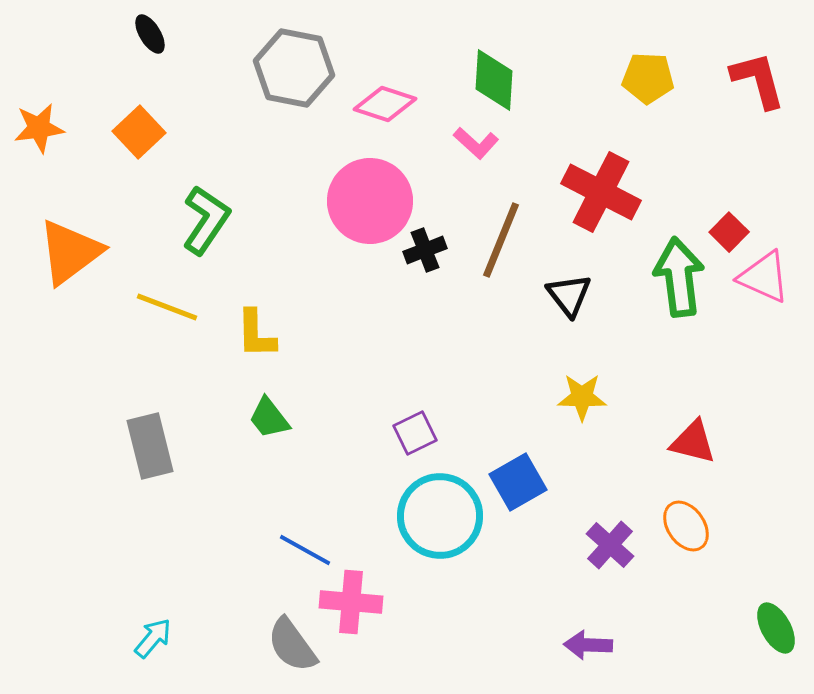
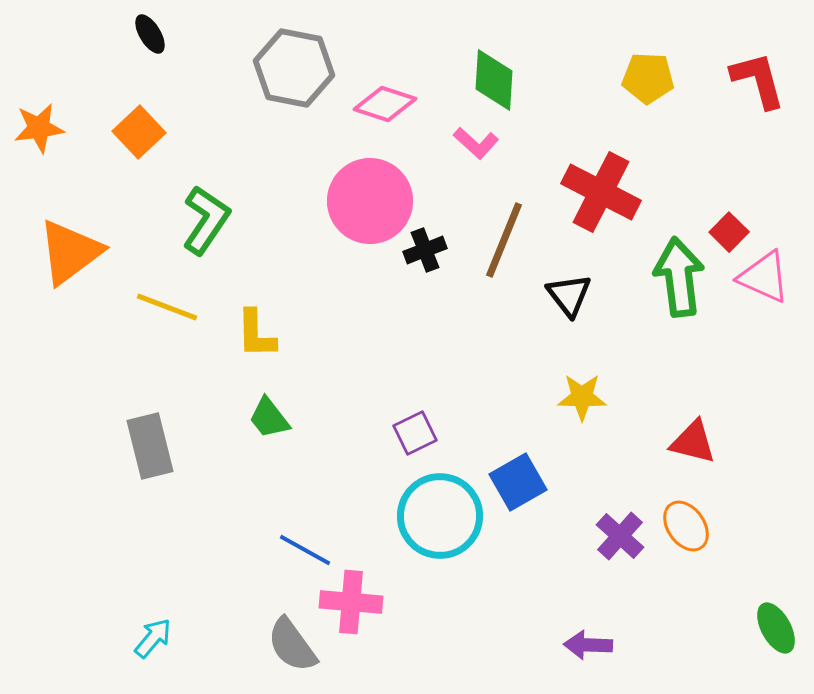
brown line: moved 3 px right
purple cross: moved 10 px right, 9 px up
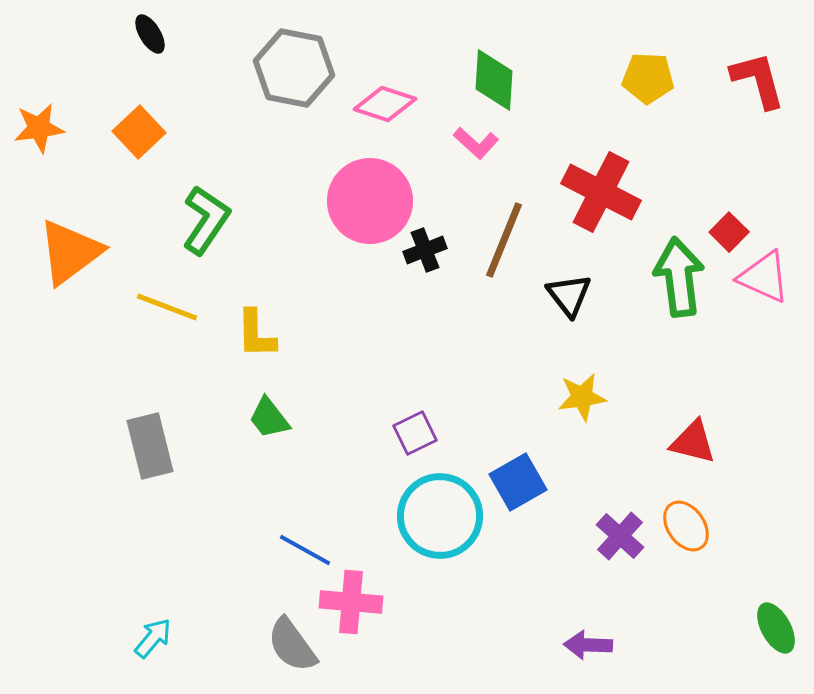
yellow star: rotated 9 degrees counterclockwise
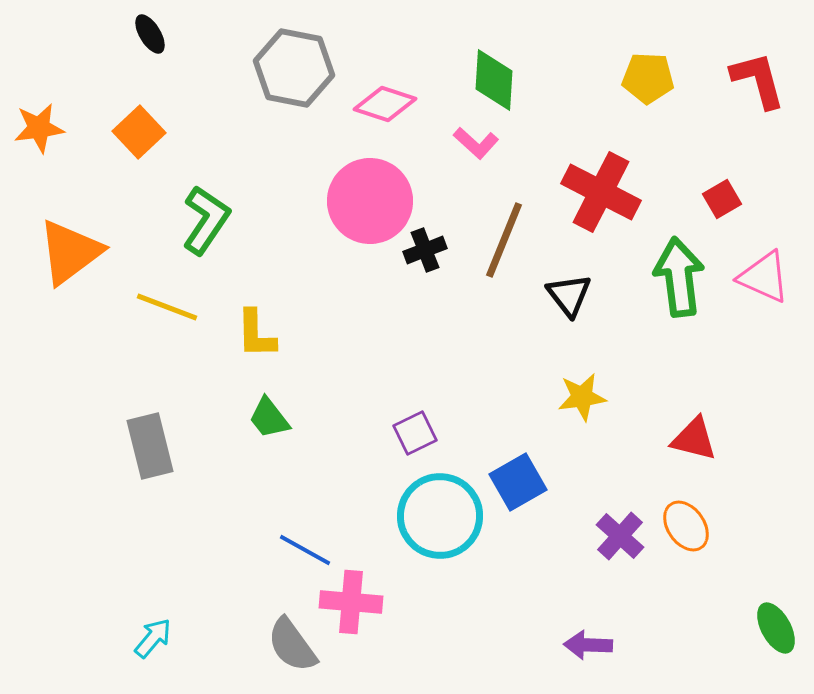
red square: moved 7 px left, 33 px up; rotated 15 degrees clockwise
red triangle: moved 1 px right, 3 px up
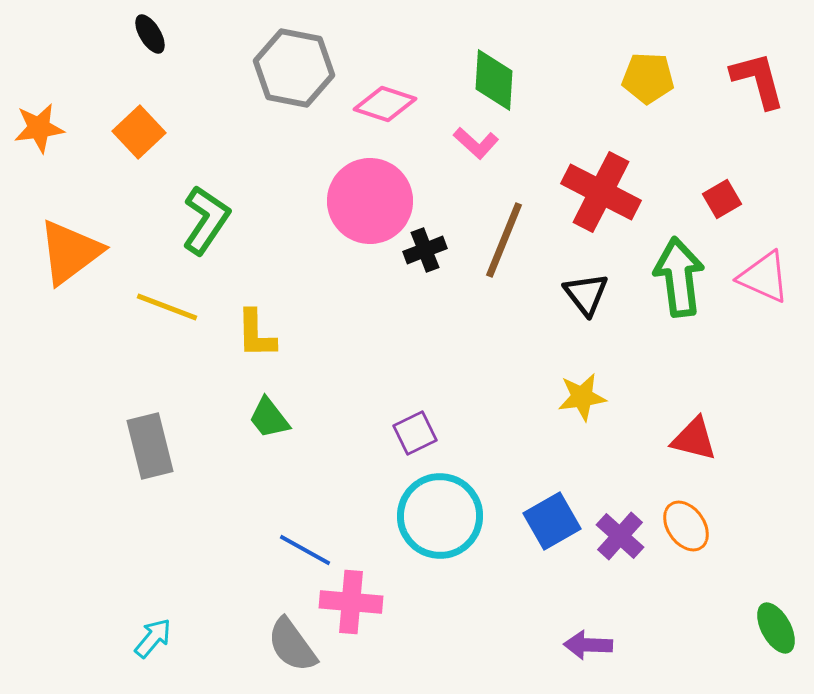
black triangle: moved 17 px right, 1 px up
blue square: moved 34 px right, 39 px down
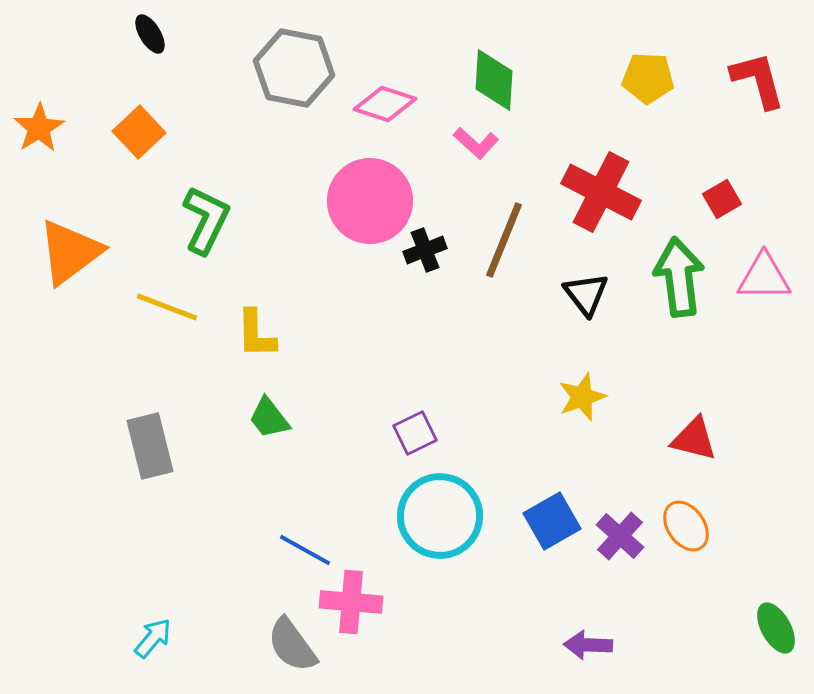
orange star: rotated 24 degrees counterclockwise
green L-shape: rotated 8 degrees counterclockwise
pink triangle: rotated 24 degrees counterclockwise
yellow star: rotated 12 degrees counterclockwise
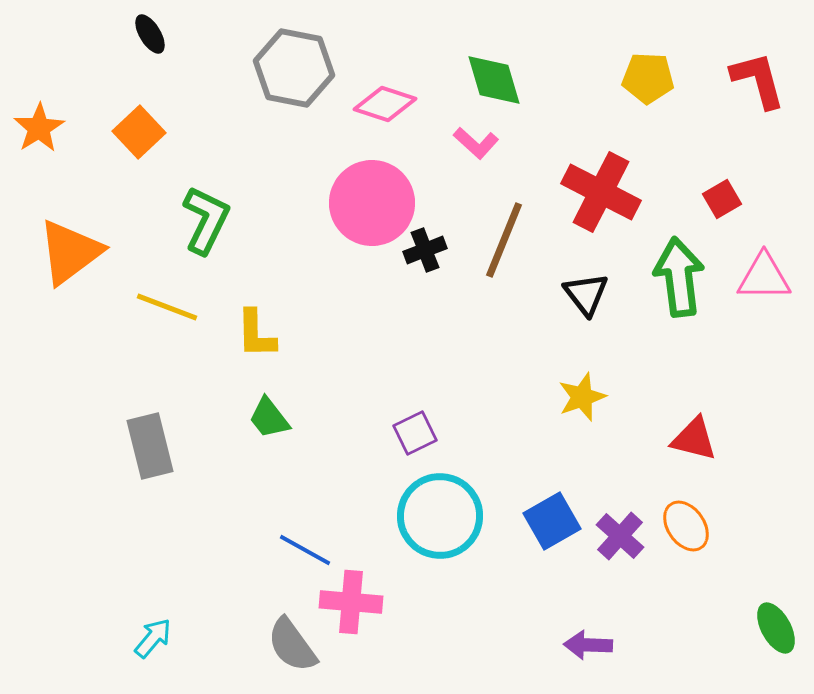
green diamond: rotated 20 degrees counterclockwise
pink circle: moved 2 px right, 2 px down
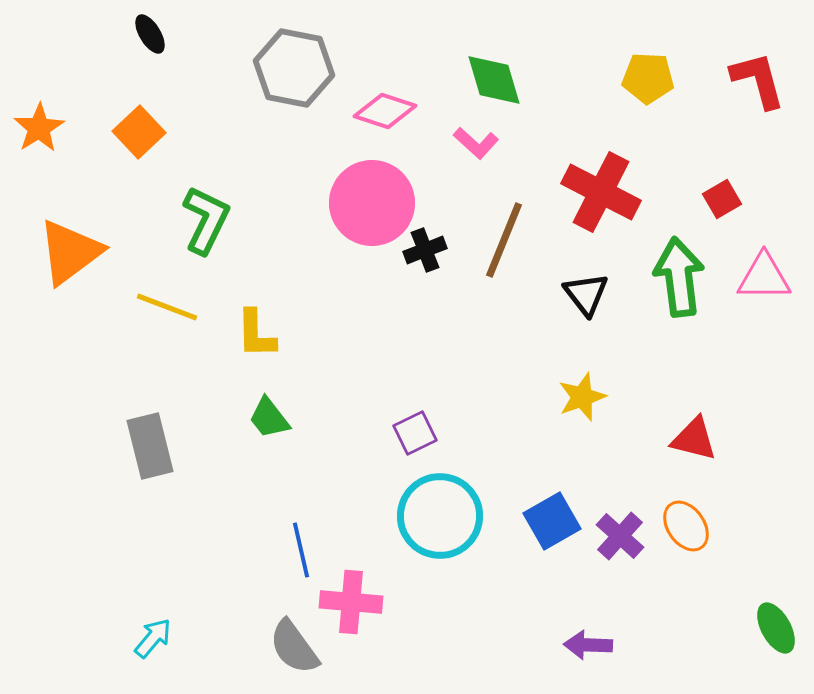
pink diamond: moved 7 px down
blue line: moved 4 px left; rotated 48 degrees clockwise
gray semicircle: moved 2 px right, 2 px down
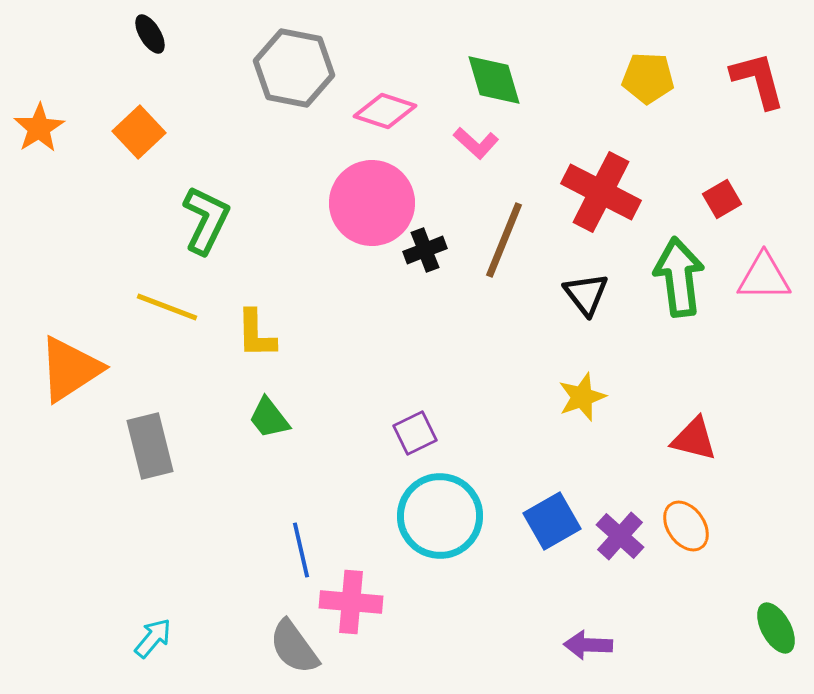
orange triangle: moved 117 px down; rotated 4 degrees clockwise
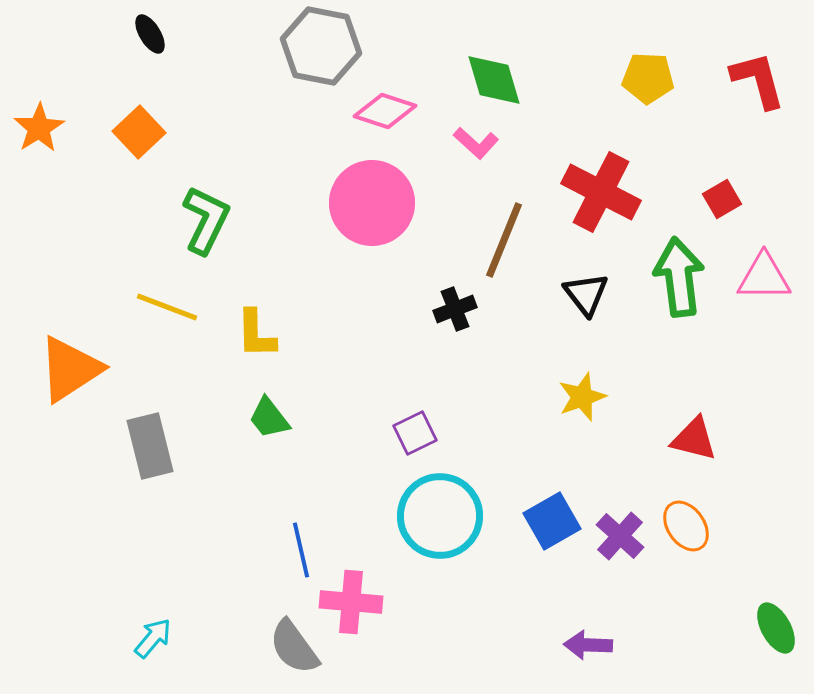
gray hexagon: moved 27 px right, 22 px up
black cross: moved 30 px right, 59 px down
